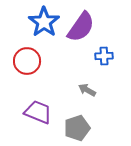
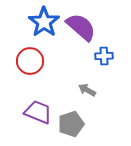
purple semicircle: rotated 84 degrees counterclockwise
red circle: moved 3 px right
gray pentagon: moved 6 px left, 4 px up
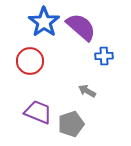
gray arrow: moved 1 px down
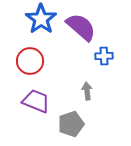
blue star: moved 3 px left, 3 px up
gray arrow: rotated 54 degrees clockwise
purple trapezoid: moved 2 px left, 11 px up
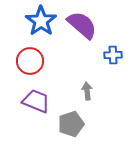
blue star: moved 2 px down
purple semicircle: moved 1 px right, 2 px up
blue cross: moved 9 px right, 1 px up
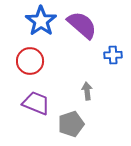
purple trapezoid: moved 2 px down
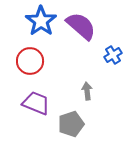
purple semicircle: moved 1 px left, 1 px down
blue cross: rotated 30 degrees counterclockwise
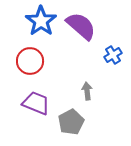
gray pentagon: moved 2 px up; rotated 10 degrees counterclockwise
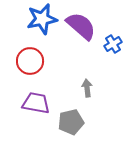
blue star: moved 1 px right, 2 px up; rotated 24 degrees clockwise
blue cross: moved 11 px up
gray arrow: moved 3 px up
purple trapezoid: rotated 12 degrees counterclockwise
gray pentagon: rotated 15 degrees clockwise
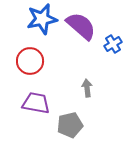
gray pentagon: moved 1 px left, 3 px down
